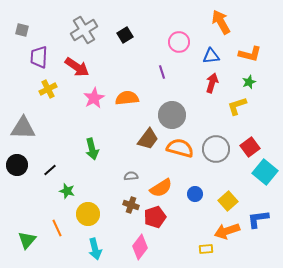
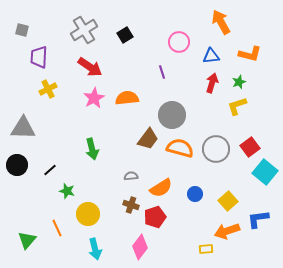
red arrow at (77, 67): moved 13 px right
green star at (249, 82): moved 10 px left
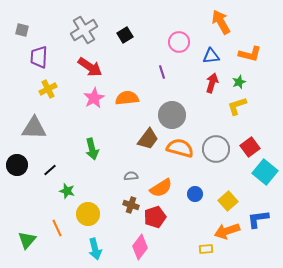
gray triangle at (23, 128): moved 11 px right
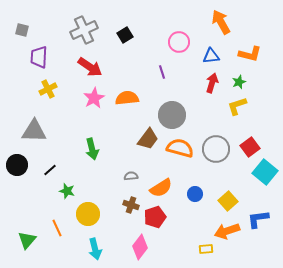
gray cross at (84, 30): rotated 8 degrees clockwise
gray triangle at (34, 128): moved 3 px down
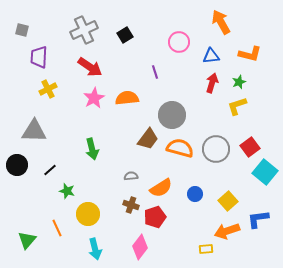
purple line at (162, 72): moved 7 px left
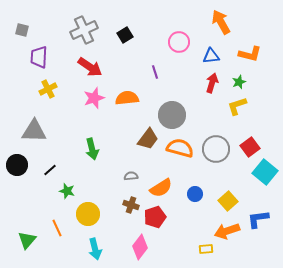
pink star at (94, 98): rotated 10 degrees clockwise
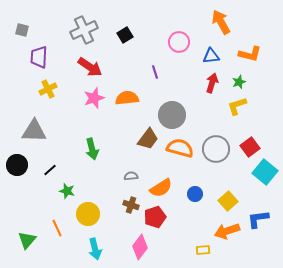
yellow rectangle at (206, 249): moved 3 px left, 1 px down
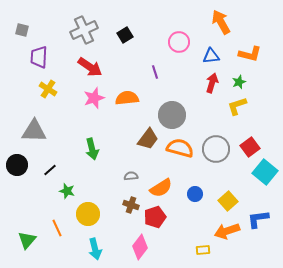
yellow cross at (48, 89): rotated 30 degrees counterclockwise
